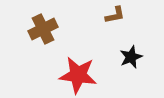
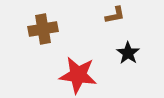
brown cross: rotated 16 degrees clockwise
black star: moved 3 px left, 4 px up; rotated 15 degrees counterclockwise
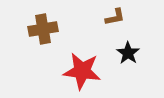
brown L-shape: moved 2 px down
red star: moved 4 px right, 4 px up
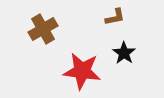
brown cross: rotated 20 degrees counterclockwise
black star: moved 4 px left
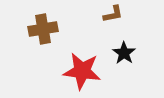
brown L-shape: moved 2 px left, 3 px up
brown cross: rotated 20 degrees clockwise
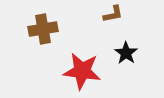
black star: moved 2 px right
